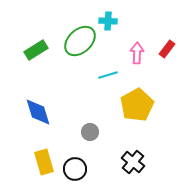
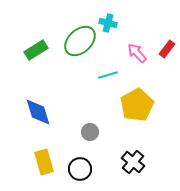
cyan cross: moved 2 px down; rotated 12 degrees clockwise
pink arrow: rotated 45 degrees counterclockwise
black circle: moved 5 px right
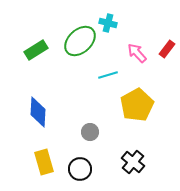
blue diamond: rotated 20 degrees clockwise
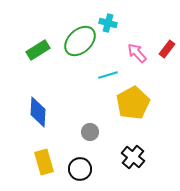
green rectangle: moved 2 px right
yellow pentagon: moved 4 px left, 2 px up
black cross: moved 5 px up
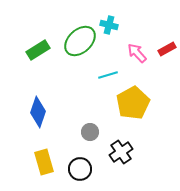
cyan cross: moved 1 px right, 2 px down
red rectangle: rotated 24 degrees clockwise
blue diamond: rotated 16 degrees clockwise
black cross: moved 12 px left, 5 px up; rotated 15 degrees clockwise
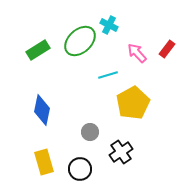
cyan cross: rotated 12 degrees clockwise
red rectangle: rotated 24 degrees counterclockwise
blue diamond: moved 4 px right, 2 px up; rotated 8 degrees counterclockwise
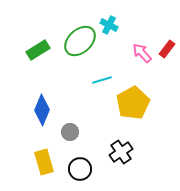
pink arrow: moved 5 px right
cyan line: moved 6 px left, 5 px down
blue diamond: rotated 12 degrees clockwise
gray circle: moved 20 px left
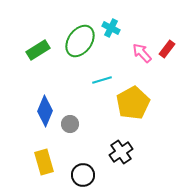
cyan cross: moved 2 px right, 3 px down
green ellipse: rotated 12 degrees counterclockwise
blue diamond: moved 3 px right, 1 px down
gray circle: moved 8 px up
black circle: moved 3 px right, 6 px down
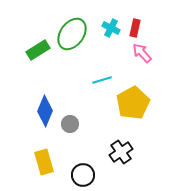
green ellipse: moved 8 px left, 7 px up
red rectangle: moved 32 px left, 21 px up; rotated 24 degrees counterclockwise
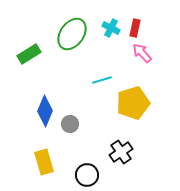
green rectangle: moved 9 px left, 4 px down
yellow pentagon: rotated 12 degrees clockwise
black circle: moved 4 px right
